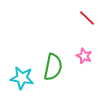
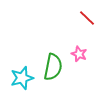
pink star: moved 5 px left, 2 px up
cyan star: rotated 25 degrees counterclockwise
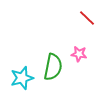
pink star: rotated 14 degrees counterclockwise
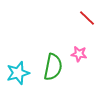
cyan star: moved 4 px left, 5 px up
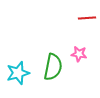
red line: rotated 48 degrees counterclockwise
